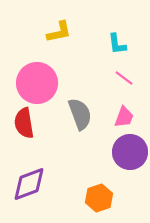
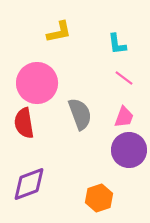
purple circle: moved 1 px left, 2 px up
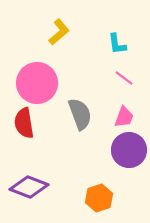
yellow L-shape: rotated 28 degrees counterclockwise
purple diamond: moved 3 px down; rotated 42 degrees clockwise
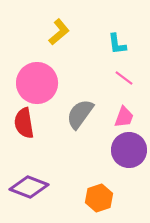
gray semicircle: rotated 124 degrees counterclockwise
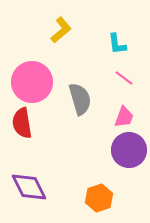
yellow L-shape: moved 2 px right, 2 px up
pink circle: moved 5 px left, 1 px up
gray semicircle: moved 15 px up; rotated 128 degrees clockwise
red semicircle: moved 2 px left
purple diamond: rotated 42 degrees clockwise
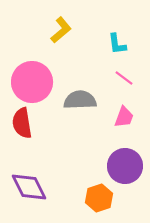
gray semicircle: moved 1 px down; rotated 76 degrees counterclockwise
purple circle: moved 4 px left, 16 px down
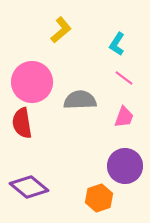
cyan L-shape: rotated 40 degrees clockwise
purple diamond: rotated 24 degrees counterclockwise
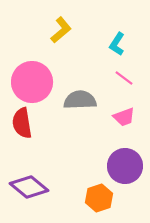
pink trapezoid: rotated 50 degrees clockwise
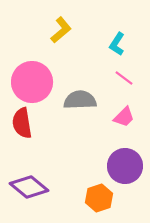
pink trapezoid: rotated 25 degrees counterclockwise
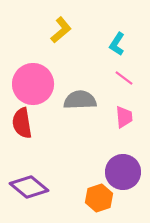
pink circle: moved 1 px right, 2 px down
pink trapezoid: rotated 50 degrees counterclockwise
purple circle: moved 2 px left, 6 px down
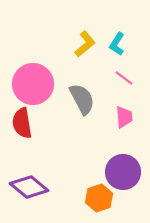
yellow L-shape: moved 24 px right, 14 px down
gray semicircle: moved 2 px right, 1 px up; rotated 64 degrees clockwise
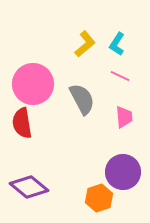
pink line: moved 4 px left, 2 px up; rotated 12 degrees counterclockwise
